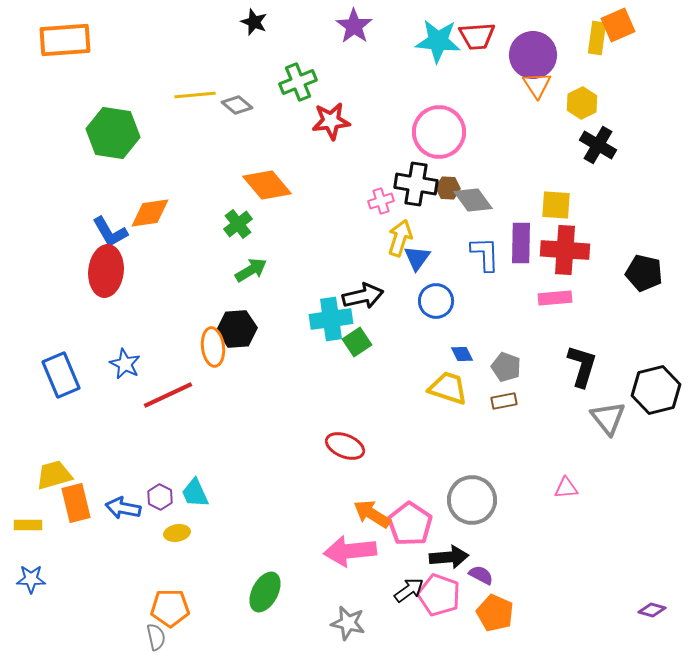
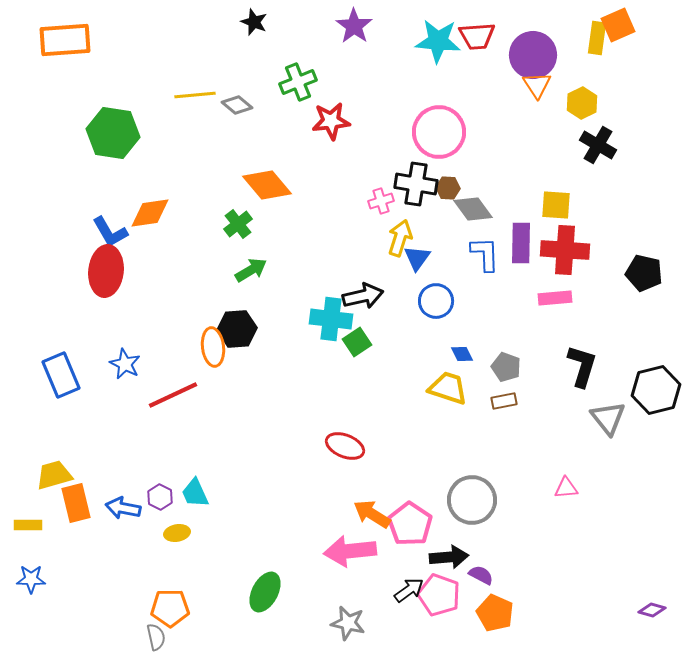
gray diamond at (473, 200): moved 9 px down
cyan cross at (331, 319): rotated 15 degrees clockwise
red line at (168, 395): moved 5 px right
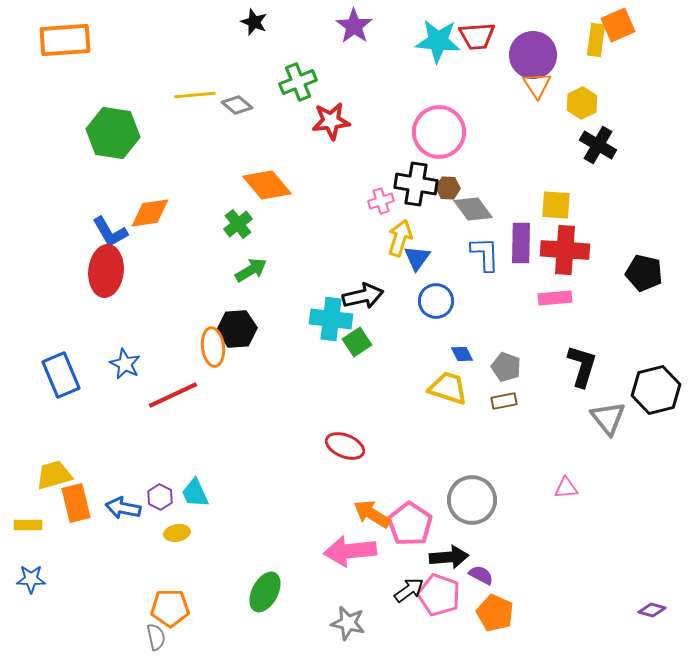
yellow rectangle at (597, 38): moved 1 px left, 2 px down
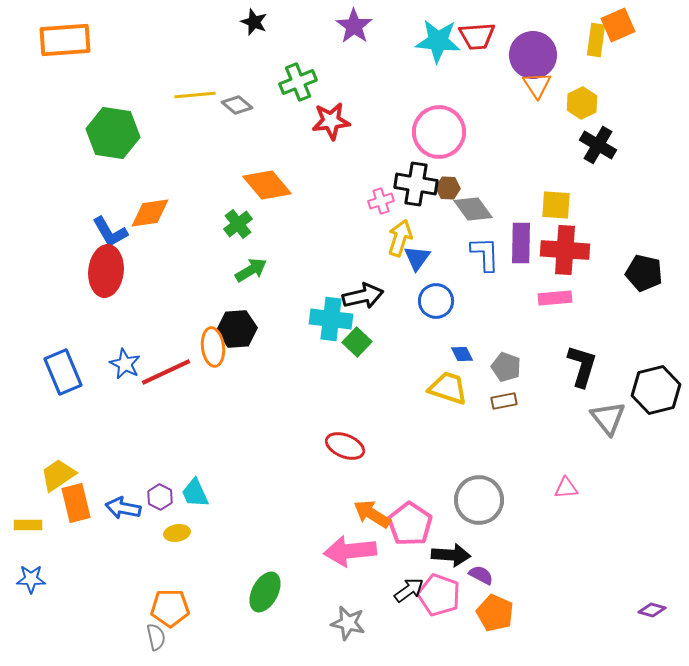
green square at (357, 342): rotated 12 degrees counterclockwise
blue rectangle at (61, 375): moved 2 px right, 3 px up
red line at (173, 395): moved 7 px left, 23 px up
yellow trapezoid at (54, 475): moved 4 px right; rotated 18 degrees counterclockwise
gray circle at (472, 500): moved 7 px right
black arrow at (449, 557): moved 2 px right, 2 px up; rotated 9 degrees clockwise
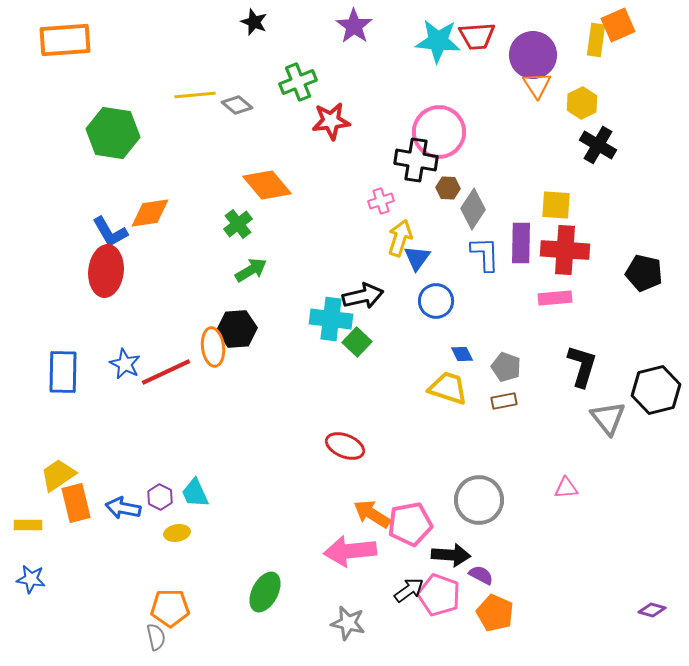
black cross at (416, 184): moved 24 px up
gray diamond at (473, 209): rotated 69 degrees clockwise
blue rectangle at (63, 372): rotated 24 degrees clockwise
pink pentagon at (410, 524): rotated 27 degrees clockwise
blue star at (31, 579): rotated 8 degrees clockwise
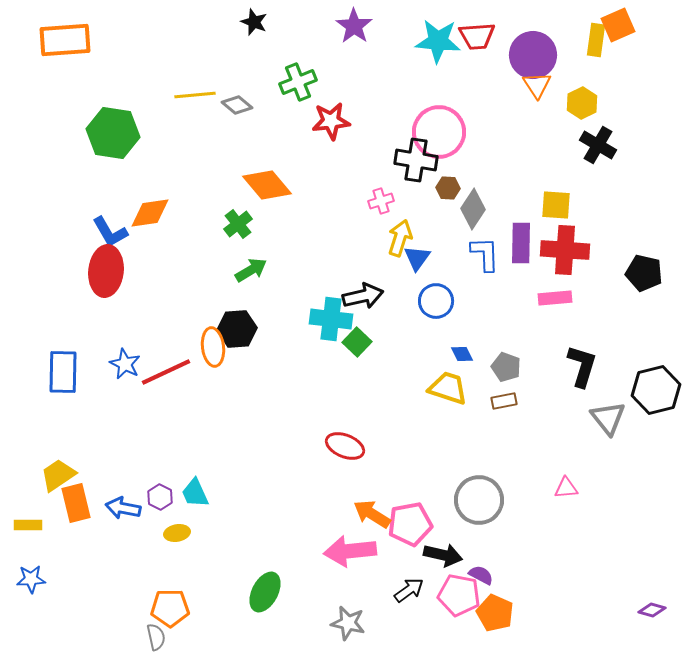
black arrow at (451, 555): moved 8 px left; rotated 9 degrees clockwise
blue star at (31, 579): rotated 12 degrees counterclockwise
pink pentagon at (439, 595): moved 20 px right; rotated 9 degrees counterclockwise
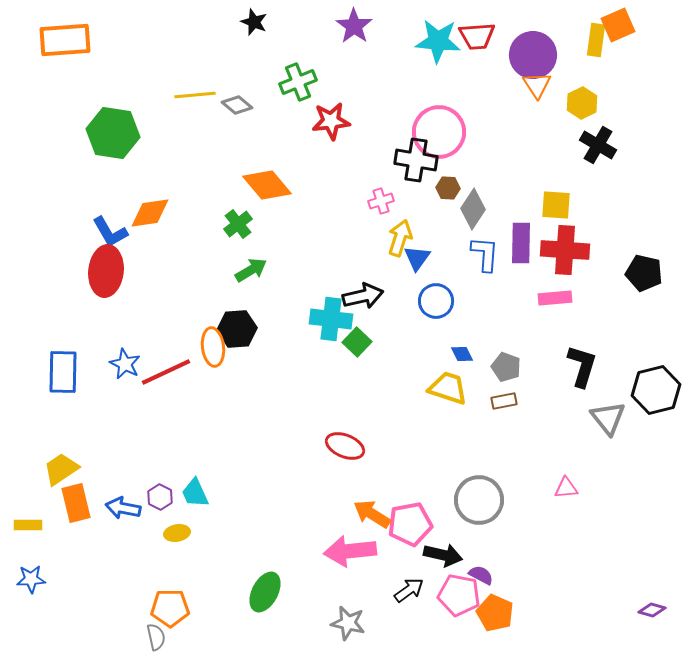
blue L-shape at (485, 254): rotated 6 degrees clockwise
yellow trapezoid at (58, 475): moved 3 px right, 6 px up
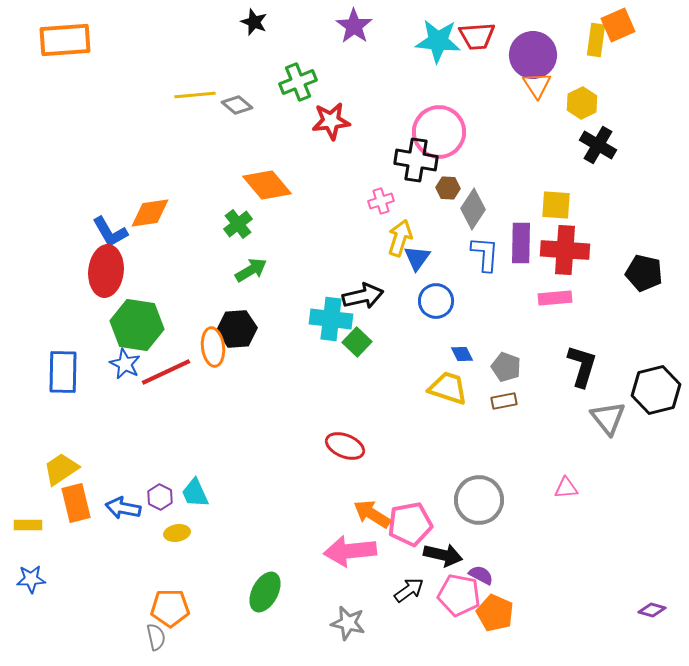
green hexagon at (113, 133): moved 24 px right, 192 px down
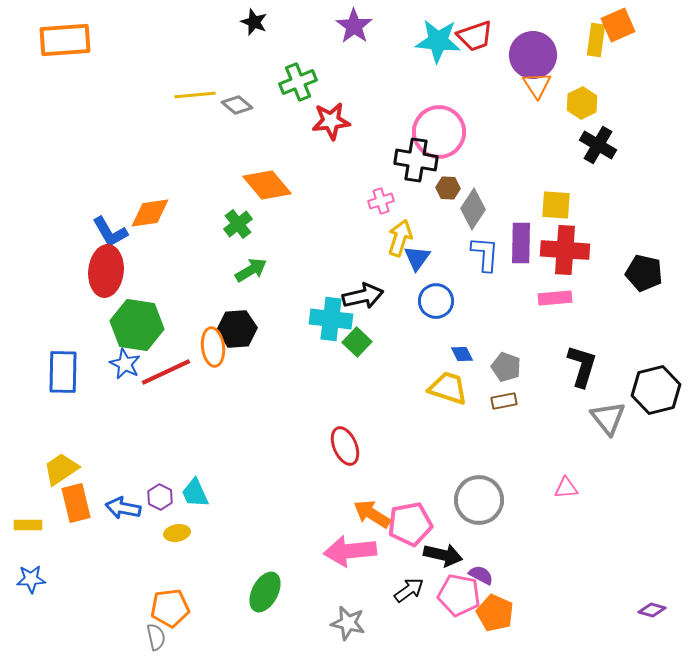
red trapezoid at (477, 36): moved 2 px left; rotated 15 degrees counterclockwise
red ellipse at (345, 446): rotated 45 degrees clockwise
orange pentagon at (170, 608): rotated 6 degrees counterclockwise
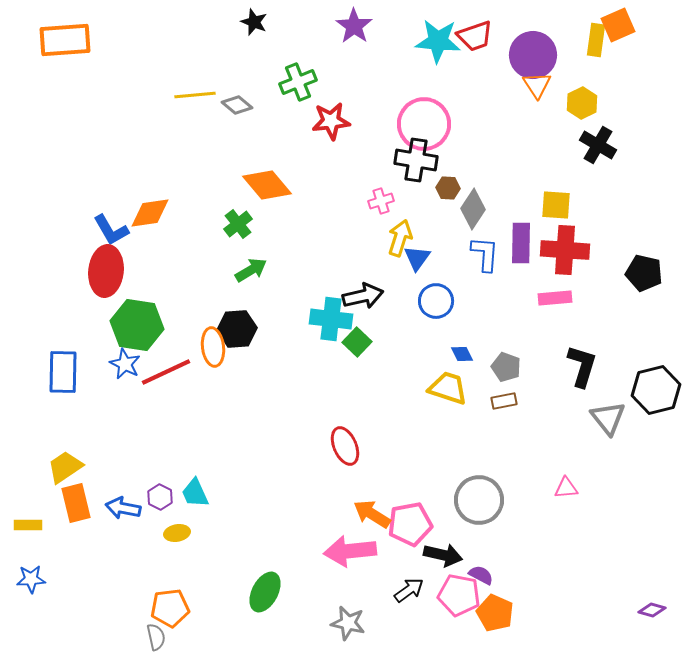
pink circle at (439, 132): moved 15 px left, 8 px up
blue L-shape at (110, 232): moved 1 px right, 2 px up
yellow trapezoid at (61, 469): moved 4 px right, 2 px up
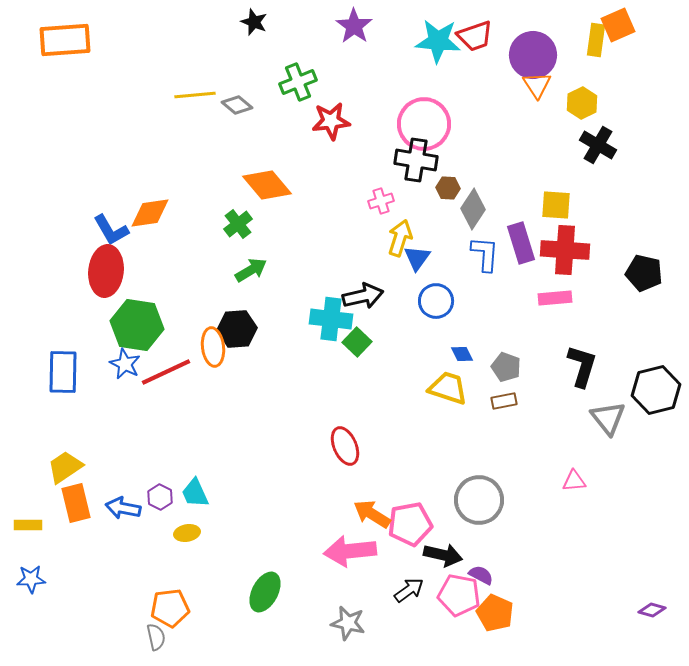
purple rectangle at (521, 243): rotated 18 degrees counterclockwise
pink triangle at (566, 488): moved 8 px right, 7 px up
yellow ellipse at (177, 533): moved 10 px right
